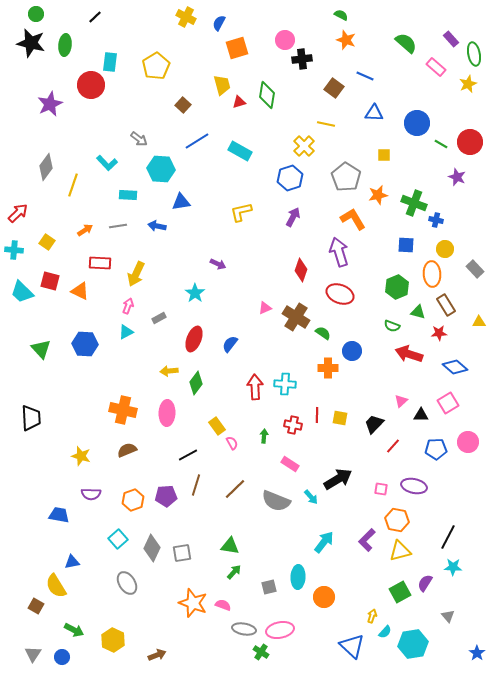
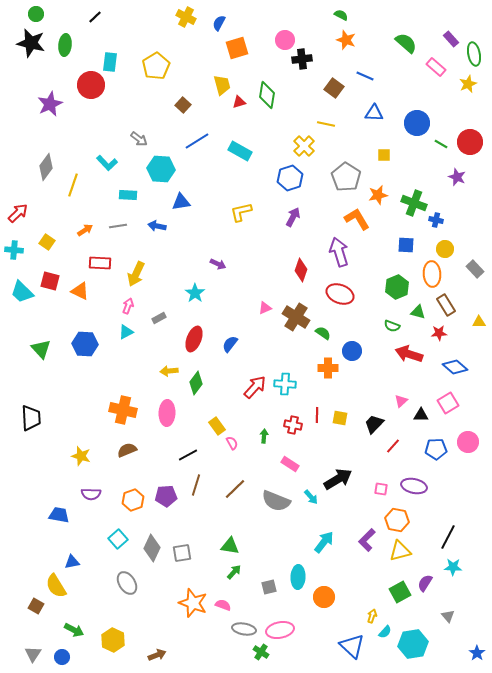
orange L-shape at (353, 219): moved 4 px right
red arrow at (255, 387): rotated 45 degrees clockwise
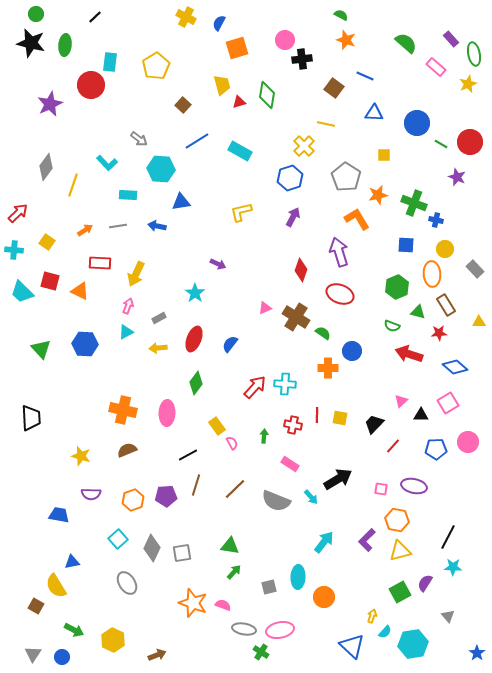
yellow arrow at (169, 371): moved 11 px left, 23 px up
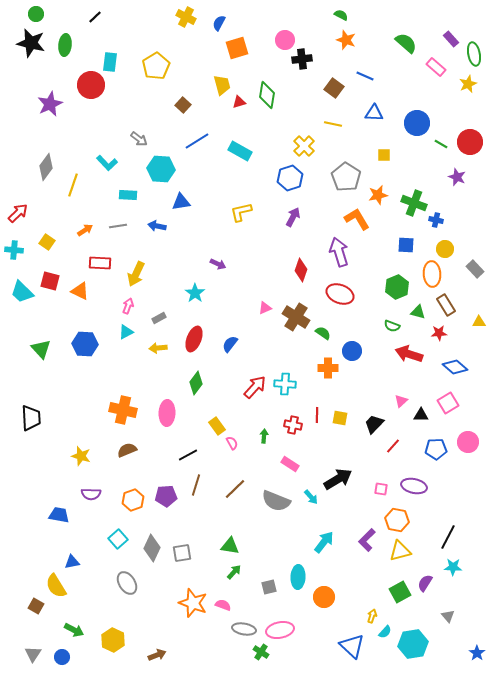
yellow line at (326, 124): moved 7 px right
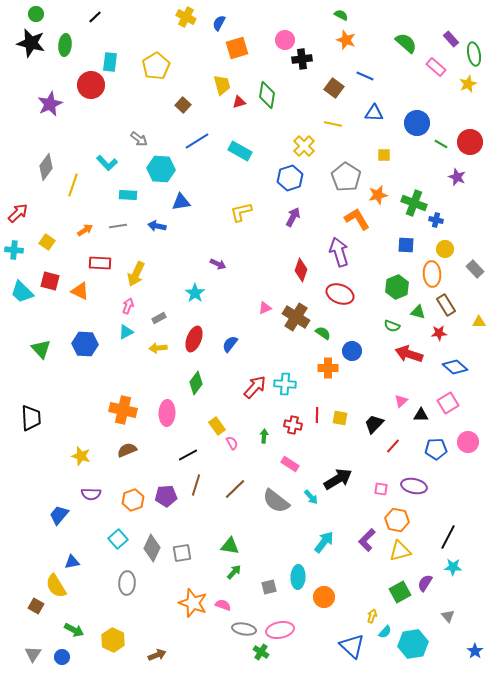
gray semicircle at (276, 501): rotated 16 degrees clockwise
blue trapezoid at (59, 515): rotated 60 degrees counterclockwise
gray ellipse at (127, 583): rotated 35 degrees clockwise
blue star at (477, 653): moved 2 px left, 2 px up
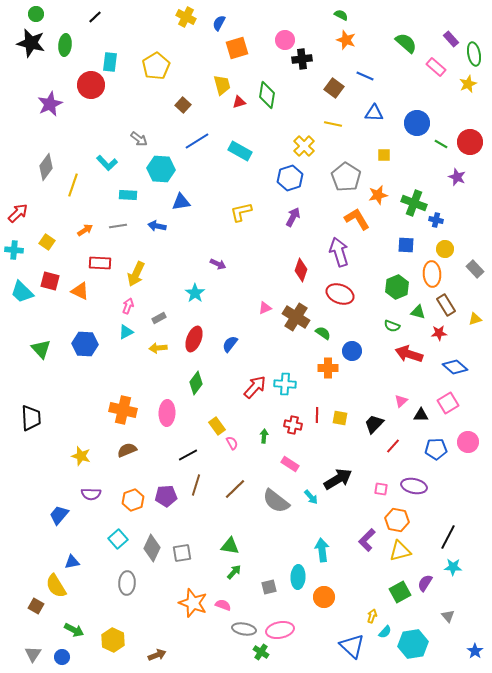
yellow triangle at (479, 322): moved 4 px left, 3 px up; rotated 16 degrees counterclockwise
cyan arrow at (324, 542): moved 2 px left, 8 px down; rotated 45 degrees counterclockwise
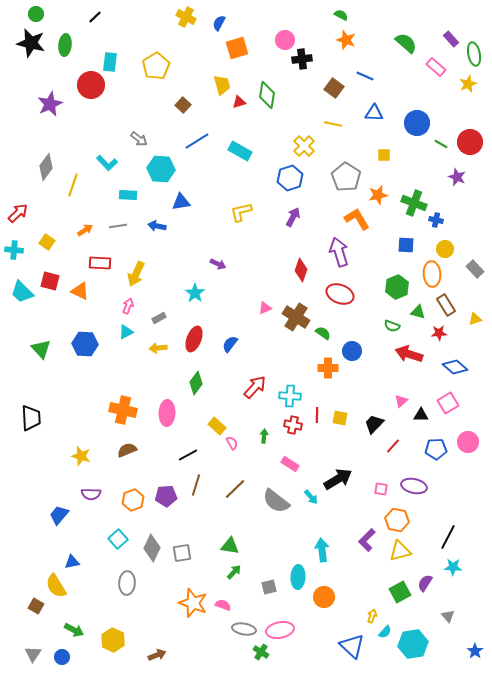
cyan cross at (285, 384): moved 5 px right, 12 px down
yellow rectangle at (217, 426): rotated 12 degrees counterclockwise
